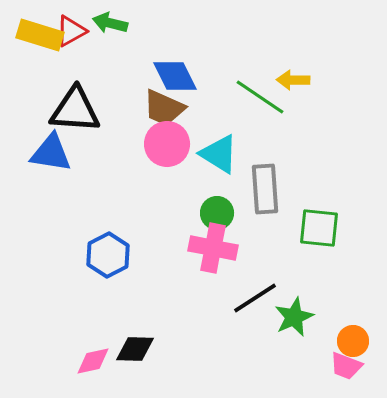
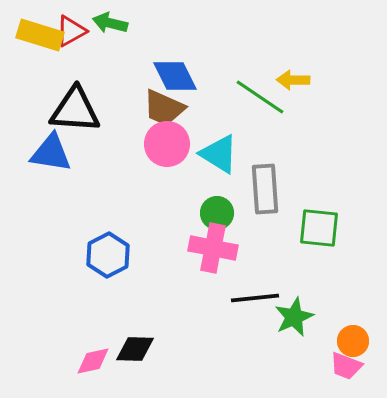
black line: rotated 27 degrees clockwise
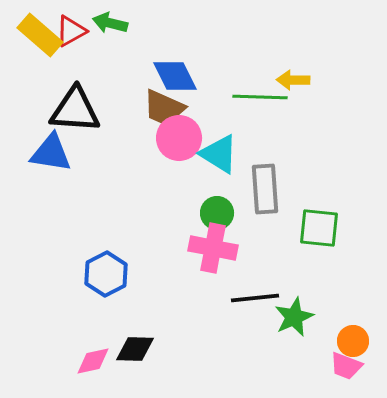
yellow rectangle: rotated 24 degrees clockwise
green line: rotated 32 degrees counterclockwise
pink circle: moved 12 px right, 6 px up
blue hexagon: moved 2 px left, 19 px down
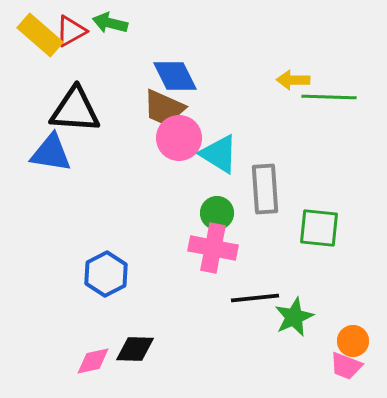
green line: moved 69 px right
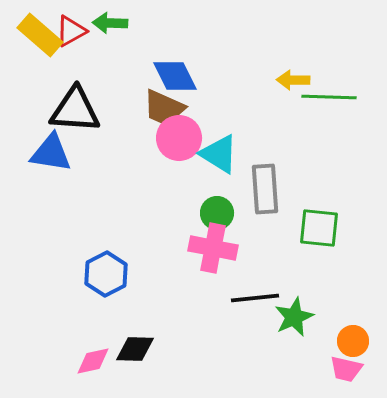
green arrow: rotated 12 degrees counterclockwise
pink trapezoid: moved 3 px down; rotated 8 degrees counterclockwise
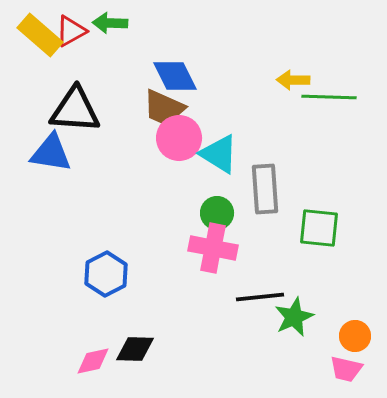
black line: moved 5 px right, 1 px up
orange circle: moved 2 px right, 5 px up
